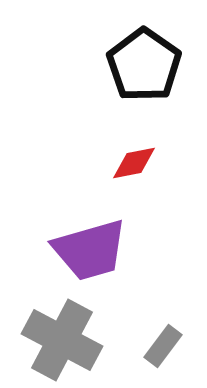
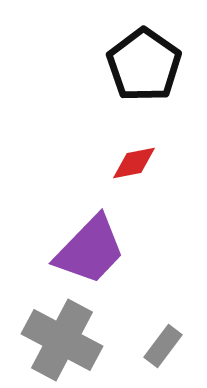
purple trapezoid: rotated 30 degrees counterclockwise
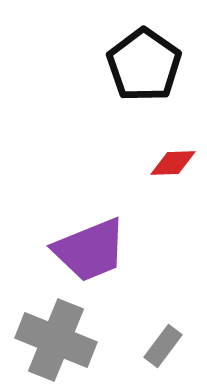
red diamond: moved 39 px right; rotated 9 degrees clockwise
purple trapezoid: rotated 24 degrees clockwise
gray cross: moved 6 px left; rotated 6 degrees counterclockwise
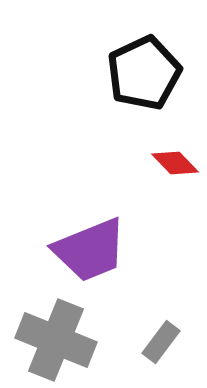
black pentagon: moved 8 px down; rotated 12 degrees clockwise
red diamond: moved 2 px right; rotated 48 degrees clockwise
gray rectangle: moved 2 px left, 4 px up
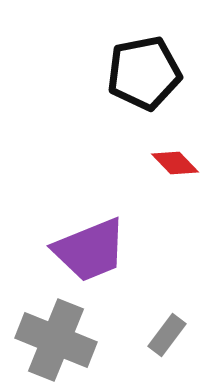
black pentagon: rotated 14 degrees clockwise
gray rectangle: moved 6 px right, 7 px up
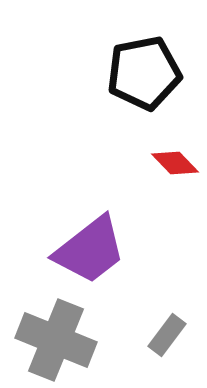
purple trapezoid: rotated 16 degrees counterclockwise
